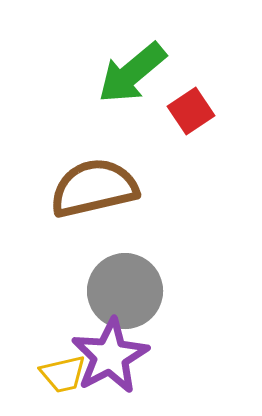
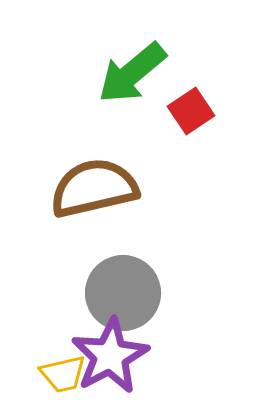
gray circle: moved 2 px left, 2 px down
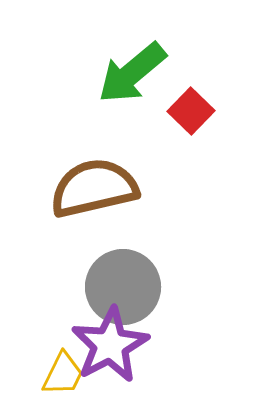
red square: rotated 12 degrees counterclockwise
gray circle: moved 6 px up
purple star: moved 11 px up
yellow trapezoid: rotated 51 degrees counterclockwise
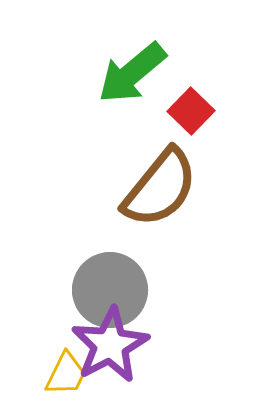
brown semicircle: moved 66 px right; rotated 142 degrees clockwise
gray circle: moved 13 px left, 3 px down
yellow trapezoid: moved 3 px right
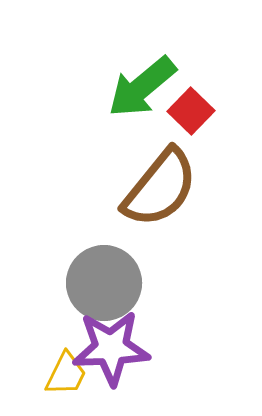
green arrow: moved 10 px right, 14 px down
gray circle: moved 6 px left, 7 px up
purple star: moved 1 px right, 3 px down; rotated 26 degrees clockwise
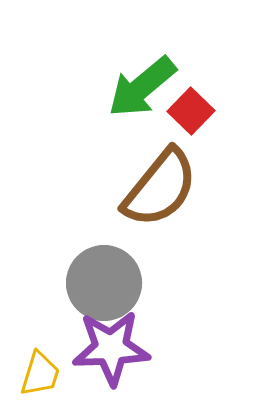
yellow trapezoid: moved 26 px left; rotated 9 degrees counterclockwise
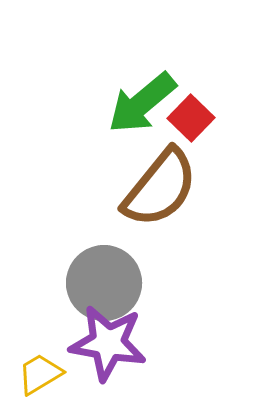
green arrow: moved 16 px down
red square: moved 7 px down
purple star: moved 3 px left, 5 px up; rotated 12 degrees clockwise
yellow trapezoid: rotated 138 degrees counterclockwise
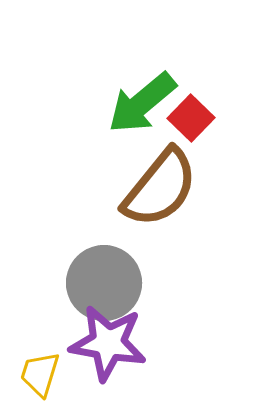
yellow trapezoid: rotated 42 degrees counterclockwise
